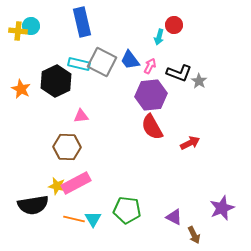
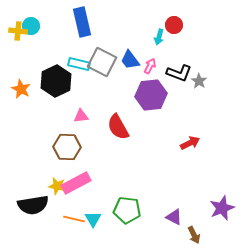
red semicircle: moved 34 px left
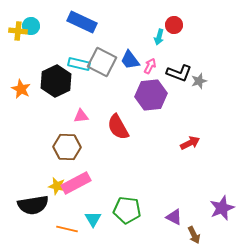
blue rectangle: rotated 52 degrees counterclockwise
gray star: rotated 21 degrees clockwise
orange line: moved 7 px left, 10 px down
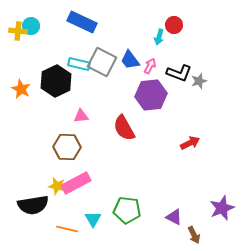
red semicircle: moved 6 px right, 1 px down
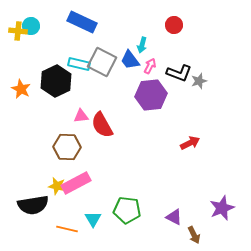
cyan arrow: moved 17 px left, 8 px down
red semicircle: moved 22 px left, 3 px up
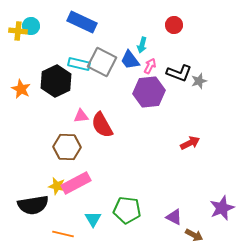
purple hexagon: moved 2 px left, 3 px up
orange line: moved 4 px left, 5 px down
brown arrow: rotated 36 degrees counterclockwise
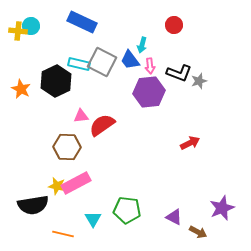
pink arrow: rotated 147 degrees clockwise
red semicircle: rotated 84 degrees clockwise
brown arrow: moved 4 px right, 3 px up
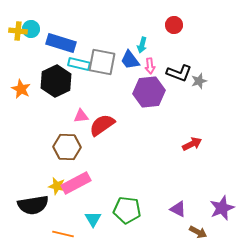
blue rectangle: moved 21 px left, 21 px down; rotated 8 degrees counterclockwise
cyan circle: moved 3 px down
gray square: rotated 16 degrees counterclockwise
red arrow: moved 2 px right, 1 px down
purple triangle: moved 4 px right, 8 px up
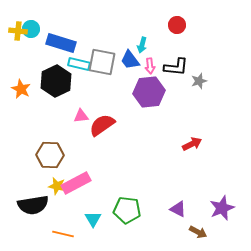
red circle: moved 3 px right
black L-shape: moved 3 px left, 6 px up; rotated 15 degrees counterclockwise
brown hexagon: moved 17 px left, 8 px down
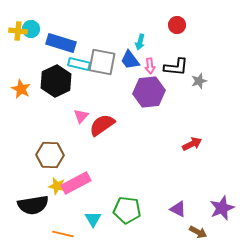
cyan arrow: moved 2 px left, 3 px up
pink triangle: rotated 42 degrees counterclockwise
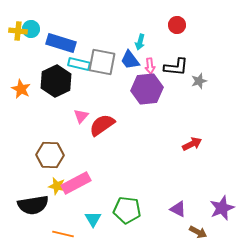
purple hexagon: moved 2 px left, 3 px up
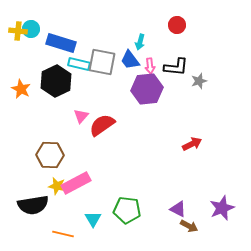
brown arrow: moved 9 px left, 6 px up
